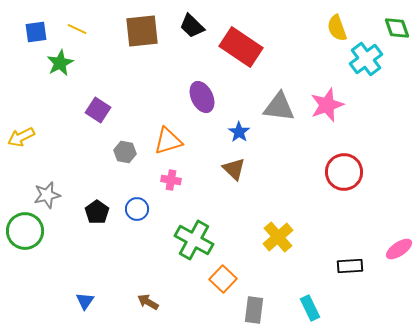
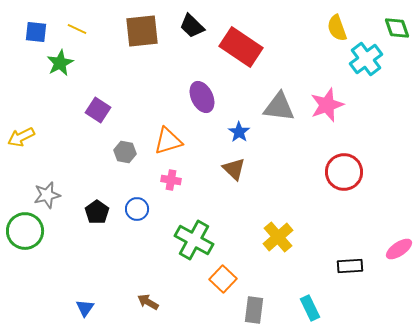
blue square: rotated 15 degrees clockwise
blue triangle: moved 7 px down
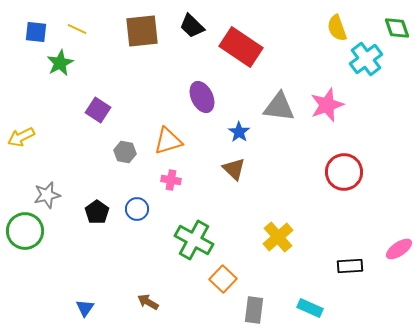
cyan rectangle: rotated 40 degrees counterclockwise
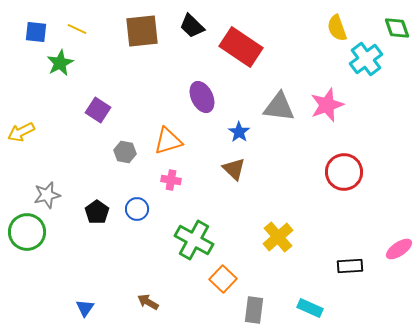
yellow arrow: moved 5 px up
green circle: moved 2 px right, 1 px down
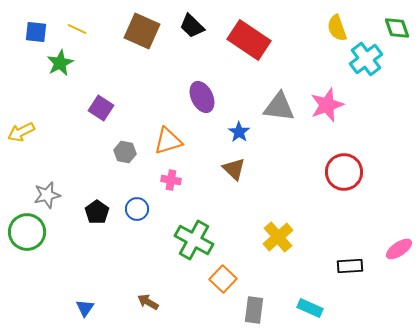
brown square: rotated 30 degrees clockwise
red rectangle: moved 8 px right, 7 px up
purple square: moved 3 px right, 2 px up
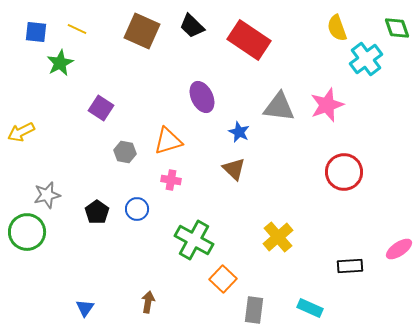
blue star: rotated 10 degrees counterclockwise
brown arrow: rotated 70 degrees clockwise
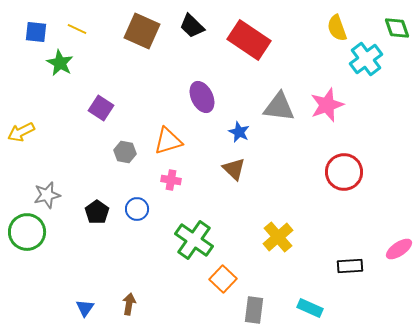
green star: rotated 16 degrees counterclockwise
green cross: rotated 6 degrees clockwise
brown arrow: moved 19 px left, 2 px down
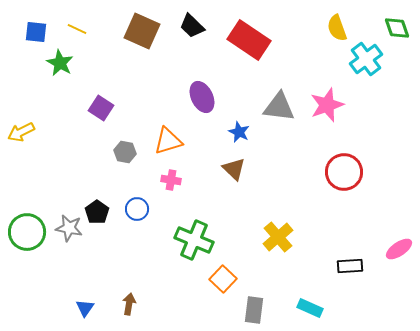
gray star: moved 22 px right, 33 px down; rotated 24 degrees clockwise
green cross: rotated 12 degrees counterclockwise
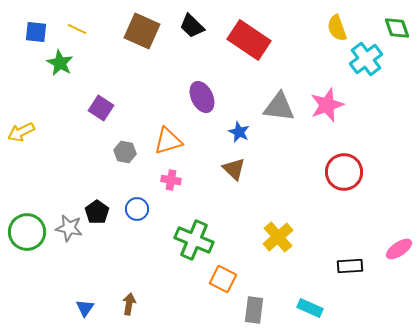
orange square: rotated 16 degrees counterclockwise
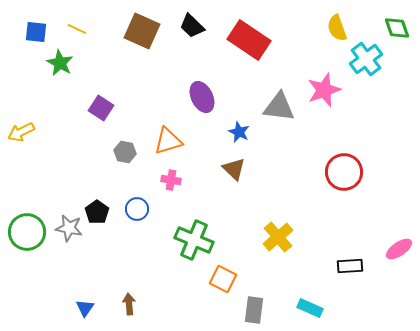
pink star: moved 3 px left, 15 px up
brown arrow: rotated 15 degrees counterclockwise
